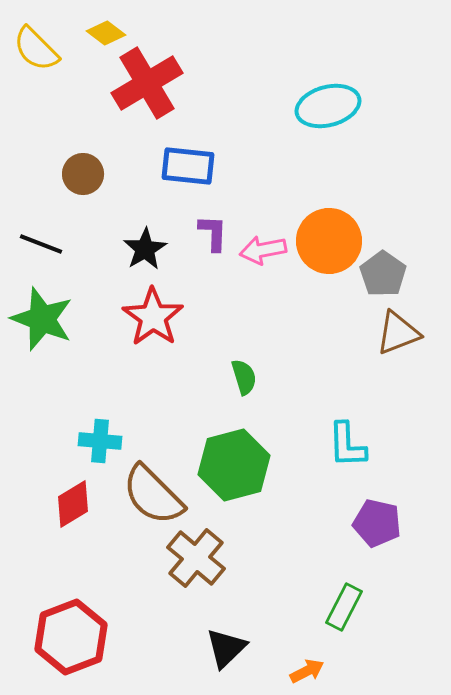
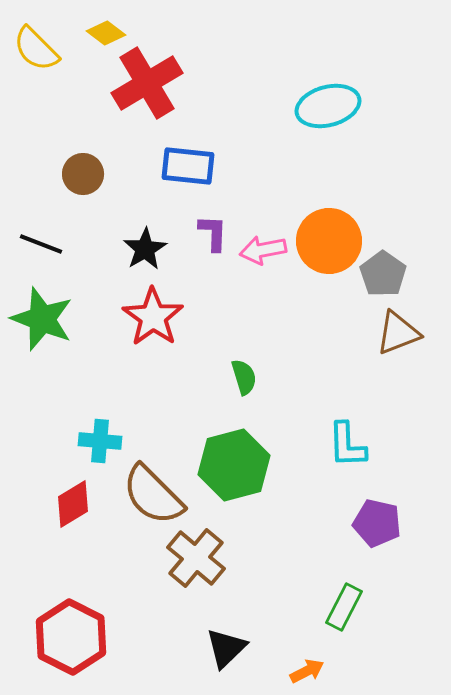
red hexagon: rotated 12 degrees counterclockwise
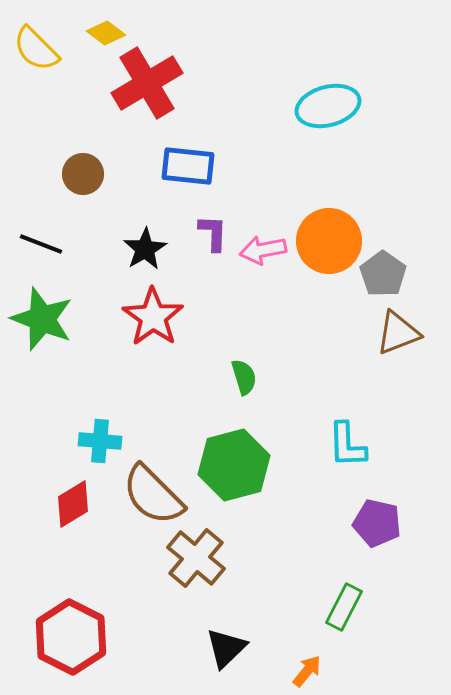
orange arrow: rotated 24 degrees counterclockwise
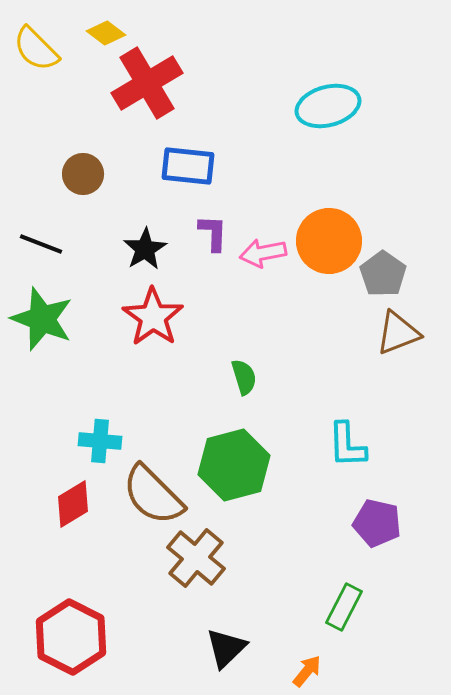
pink arrow: moved 3 px down
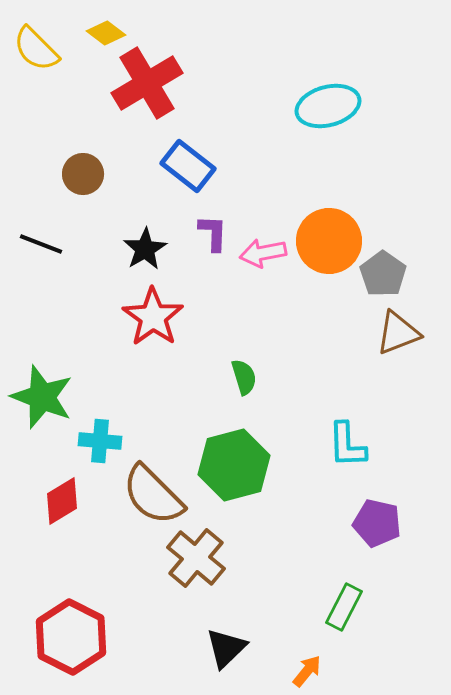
blue rectangle: rotated 32 degrees clockwise
green star: moved 78 px down
red diamond: moved 11 px left, 3 px up
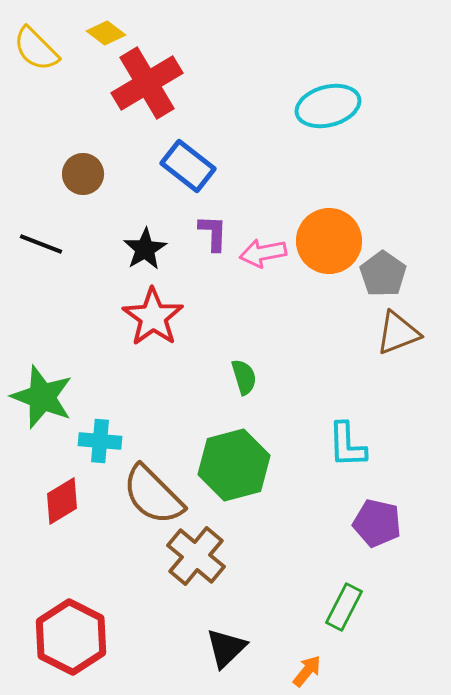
brown cross: moved 2 px up
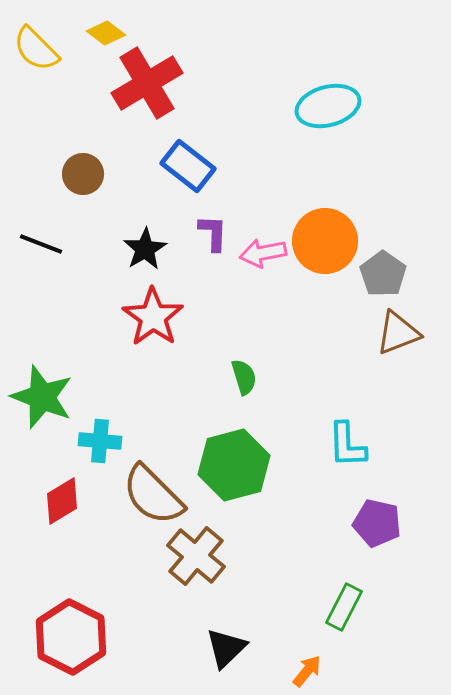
orange circle: moved 4 px left
